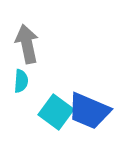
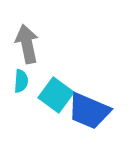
cyan square: moved 17 px up
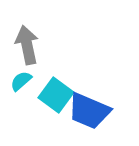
gray arrow: moved 1 px down
cyan semicircle: rotated 135 degrees counterclockwise
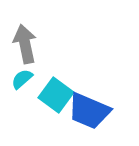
gray arrow: moved 2 px left, 1 px up
cyan semicircle: moved 1 px right, 2 px up
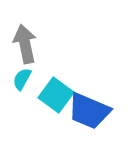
cyan semicircle: rotated 20 degrees counterclockwise
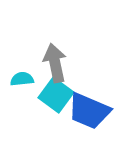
gray arrow: moved 30 px right, 19 px down
cyan semicircle: rotated 55 degrees clockwise
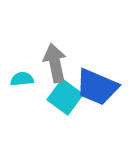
cyan square: moved 9 px right, 2 px down
blue trapezoid: moved 8 px right, 24 px up
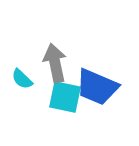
cyan semicircle: rotated 130 degrees counterclockwise
cyan square: rotated 24 degrees counterclockwise
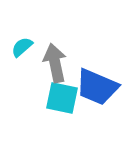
cyan semicircle: moved 32 px up; rotated 95 degrees clockwise
cyan square: moved 3 px left, 1 px down
